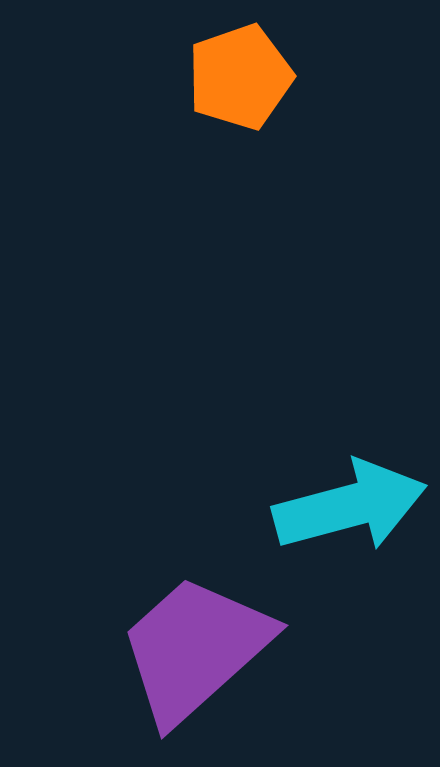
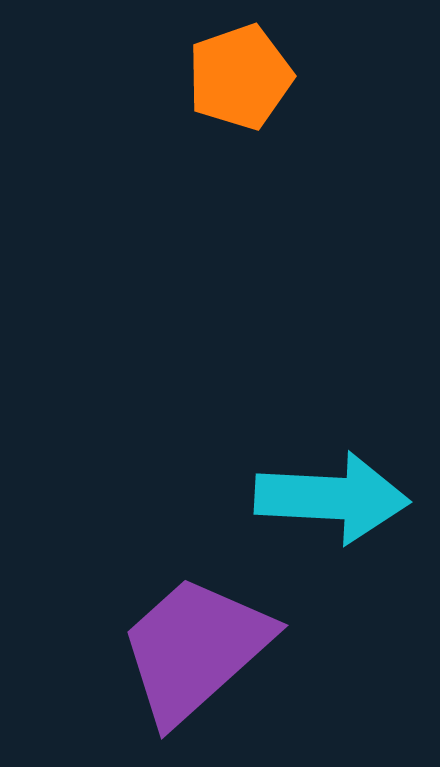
cyan arrow: moved 18 px left, 8 px up; rotated 18 degrees clockwise
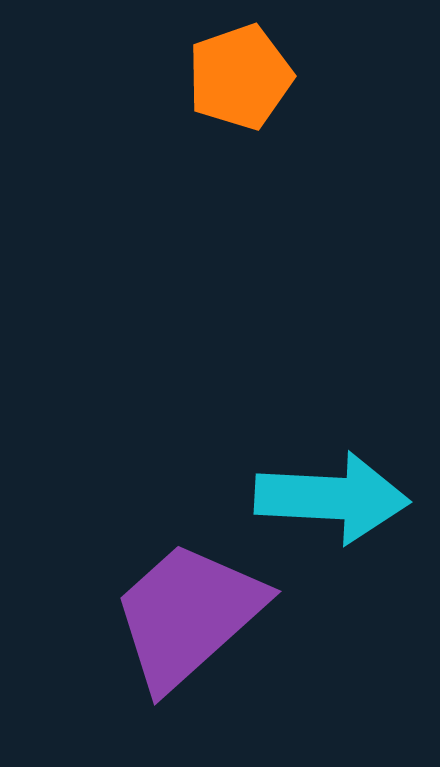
purple trapezoid: moved 7 px left, 34 px up
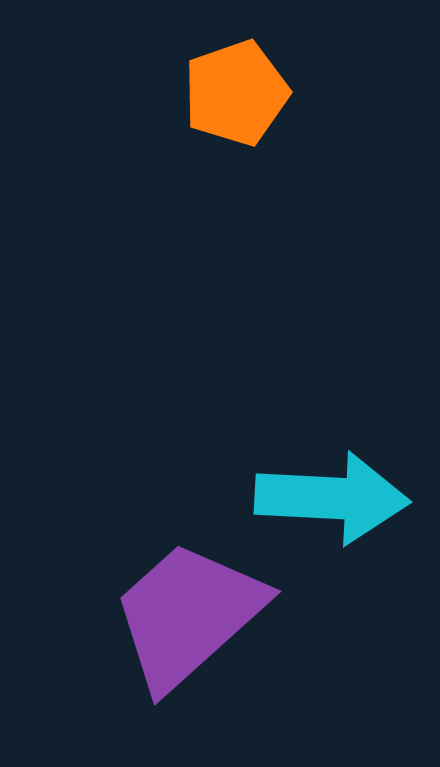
orange pentagon: moved 4 px left, 16 px down
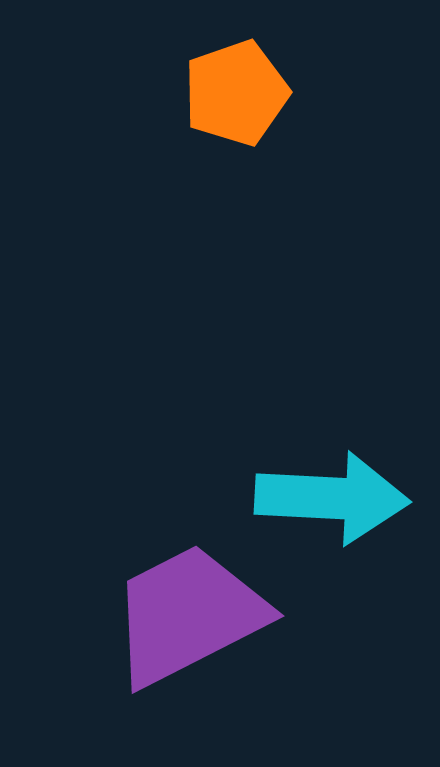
purple trapezoid: rotated 15 degrees clockwise
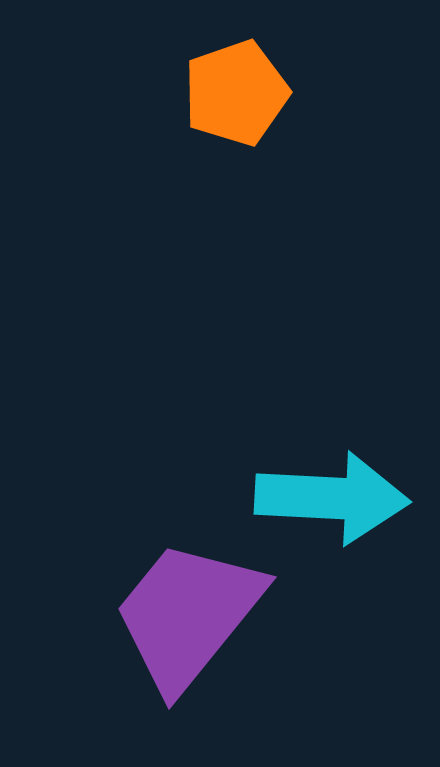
purple trapezoid: rotated 24 degrees counterclockwise
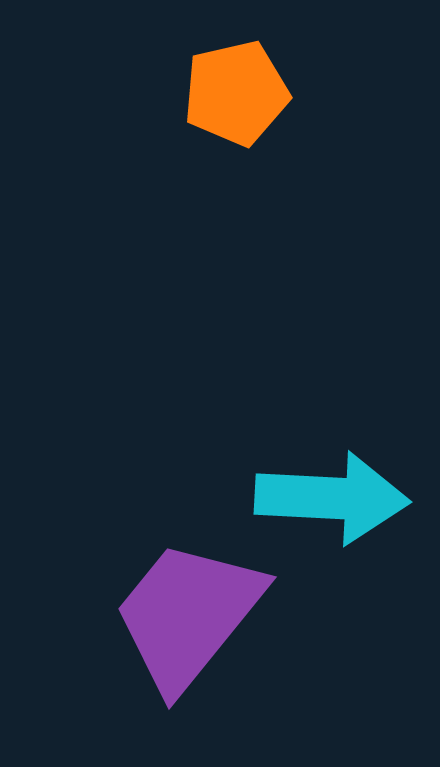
orange pentagon: rotated 6 degrees clockwise
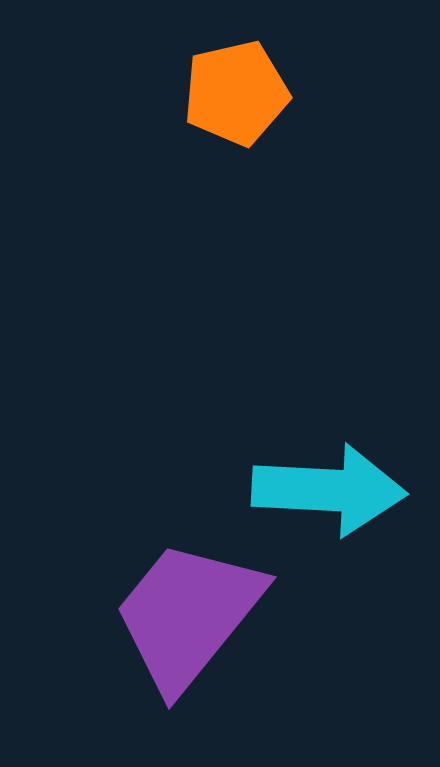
cyan arrow: moved 3 px left, 8 px up
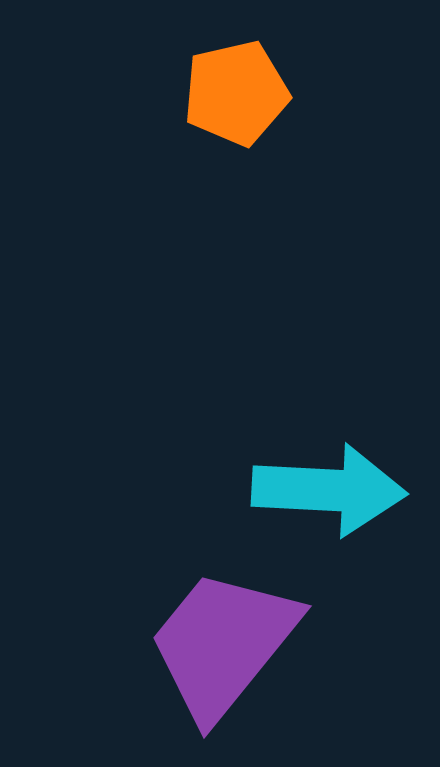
purple trapezoid: moved 35 px right, 29 px down
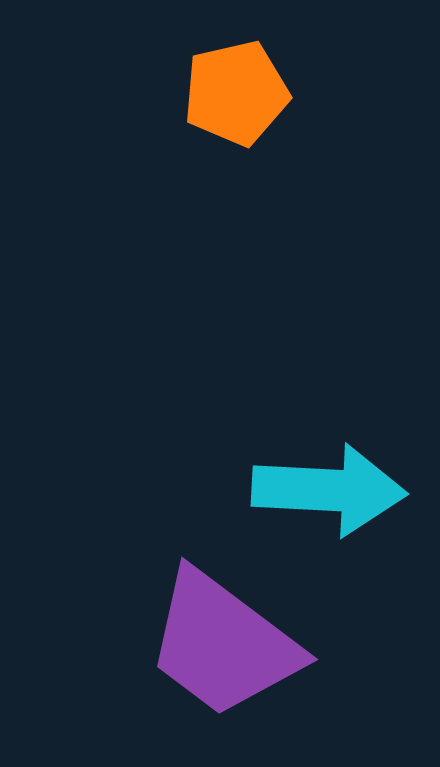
purple trapezoid: rotated 92 degrees counterclockwise
